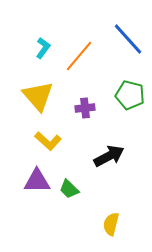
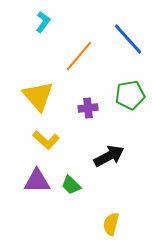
cyan L-shape: moved 26 px up
green pentagon: rotated 24 degrees counterclockwise
purple cross: moved 3 px right
yellow L-shape: moved 2 px left, 1 px up
green trapezoid: moved 2 px right, 4 px up
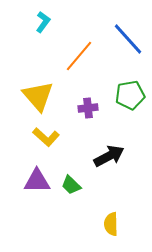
yellow L-shape: moved 3 px up
yellow semicircle: rotated 15 degrees counterclockwise
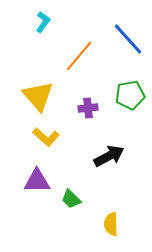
green trapezoid: moved 14 px down
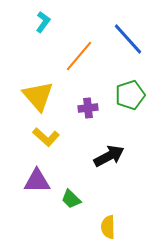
green pentagon: rotated 8 degrees counterclockwise
yellow semicircle: moved 3 px left, 3 px down
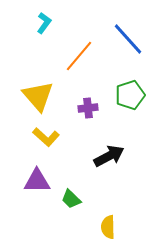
cyan L-shape: moved 1 px right, 1 px down
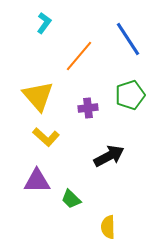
blue line: rotated 9 degrees clockwise
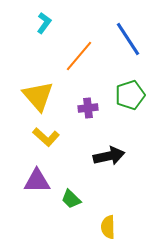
black arrow: rotated 16 degrees clockwise
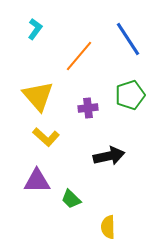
cyan L-shape: moved 9 px left, 6 px down
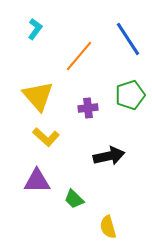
green trapezoid: moved 3 px right
yellow semicircle: rotated 15 degrees counterclockwise
